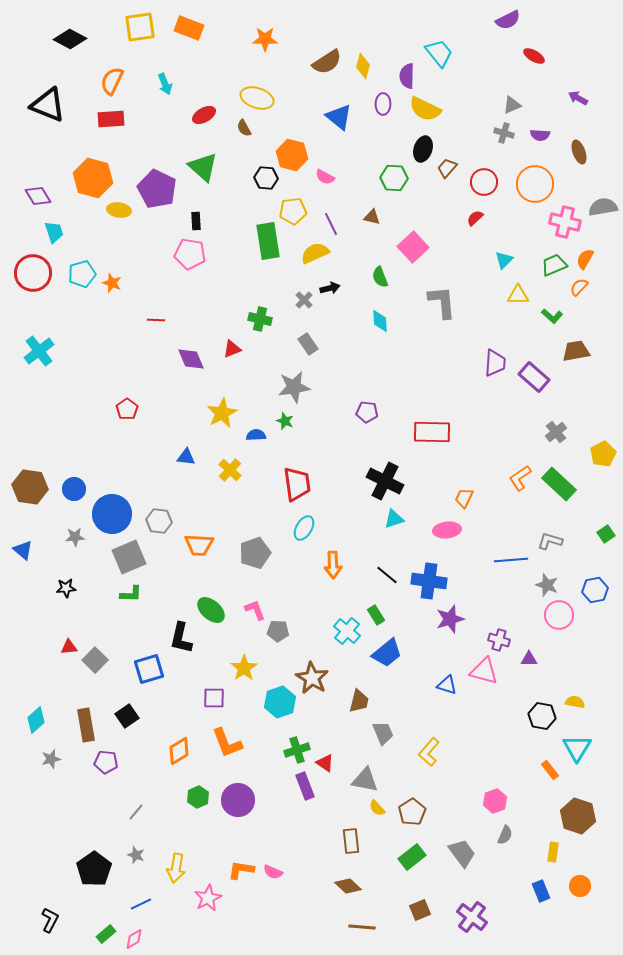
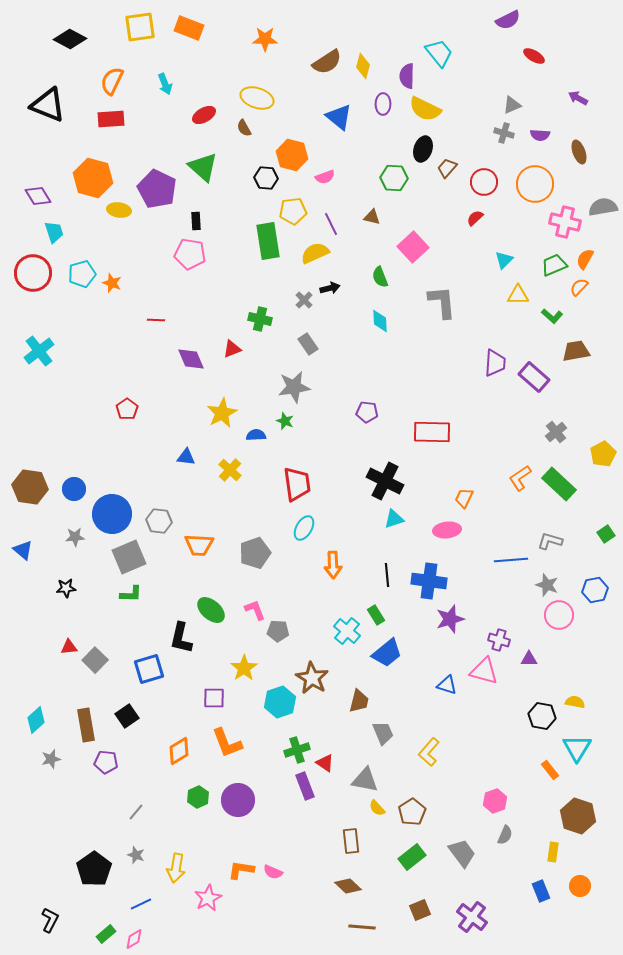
pink semicircle at (325, 177): rotated 48 degrees counterclockwise
black line at (387, 575): rotated 45 degrees clockwise
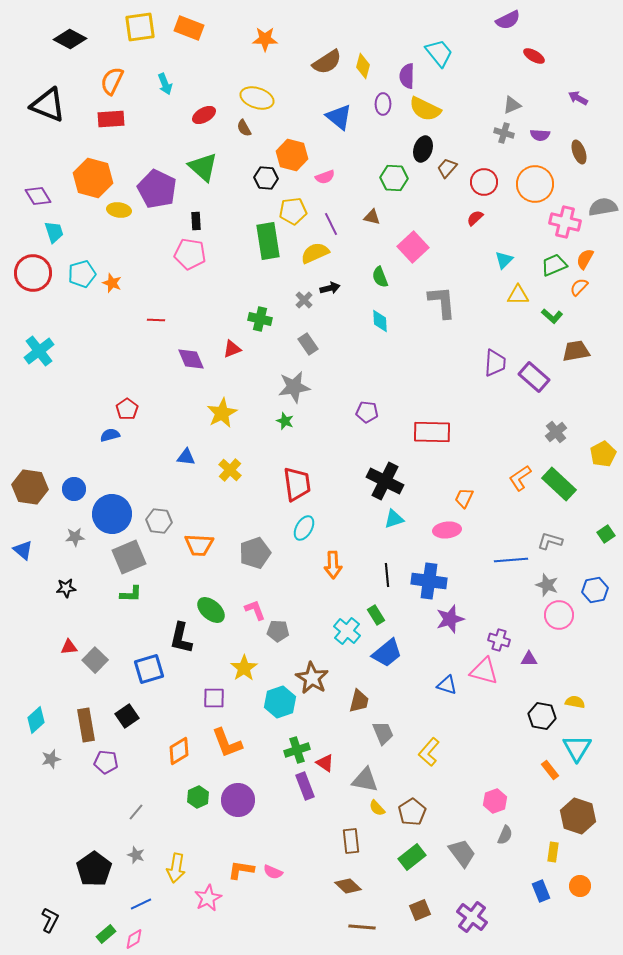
blue semicircle at (256, 435): moved 146 px left; rotated 12 degrees counterclockwise
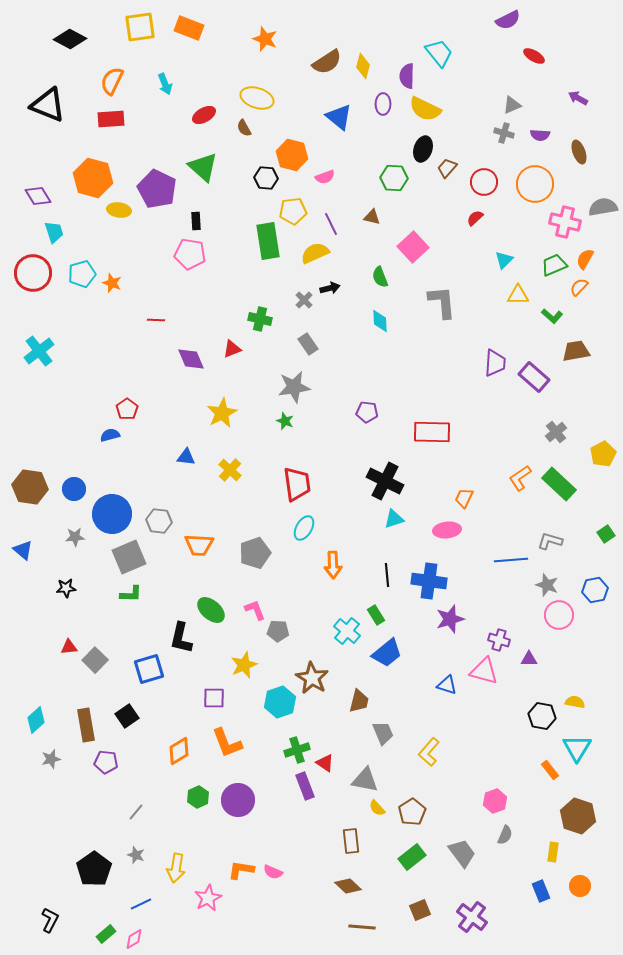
orange star at (265, 39): rotated 20 degrees clockwise
yellow star at (244, 668): moved 3 px up; rotated 12 degrees clockwise
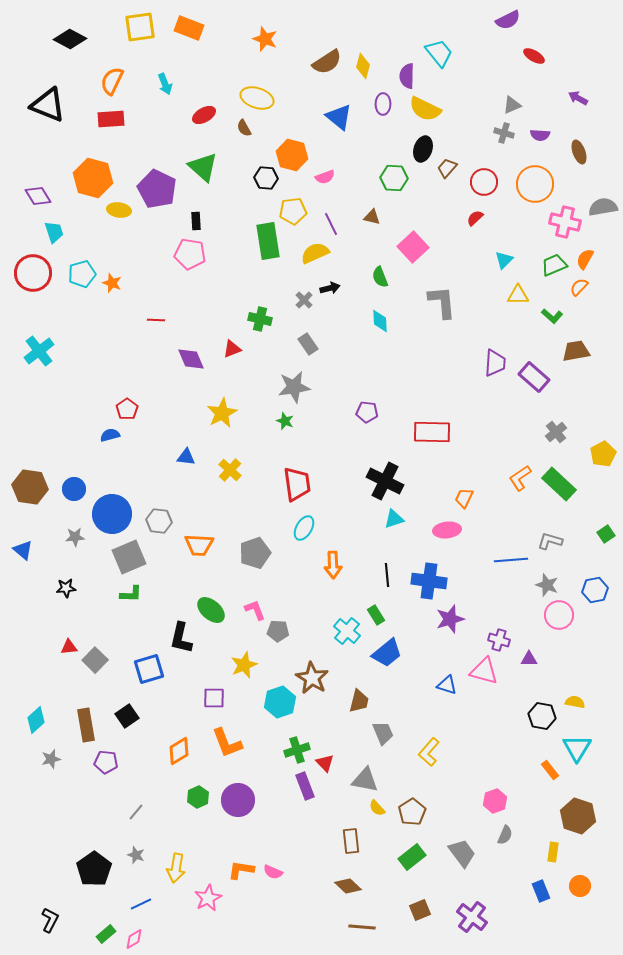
red triangle at (325, 763): rotated 12 degrees clockwise
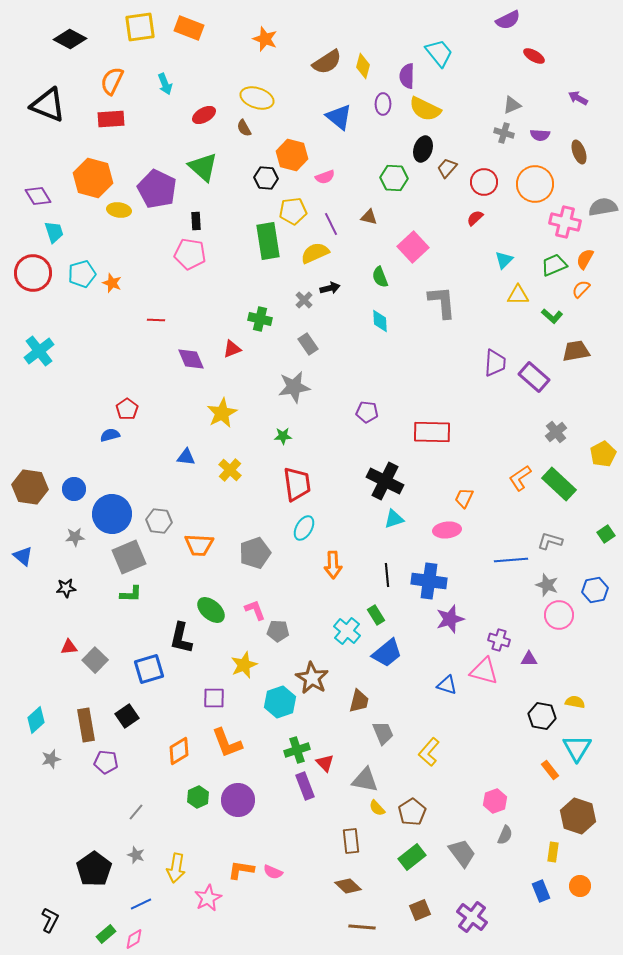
brown triangle at (372, 217): moved 3 px left
orange semicircle at (579, 287): moved 2 px right, 2 px down
green star at (285, 421): moved 2 px left, 15 px down; rotated 24 degrees counterclockwise
blue triangle at (23, 550): moved 6 px down
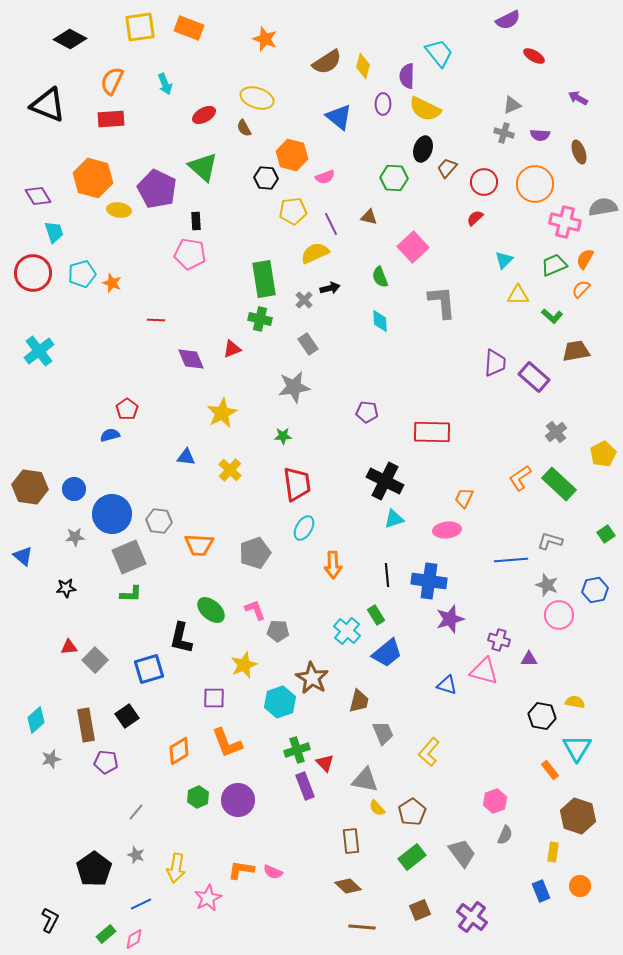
green rectangle at (268, 241): moved 4 px left, 38 px down
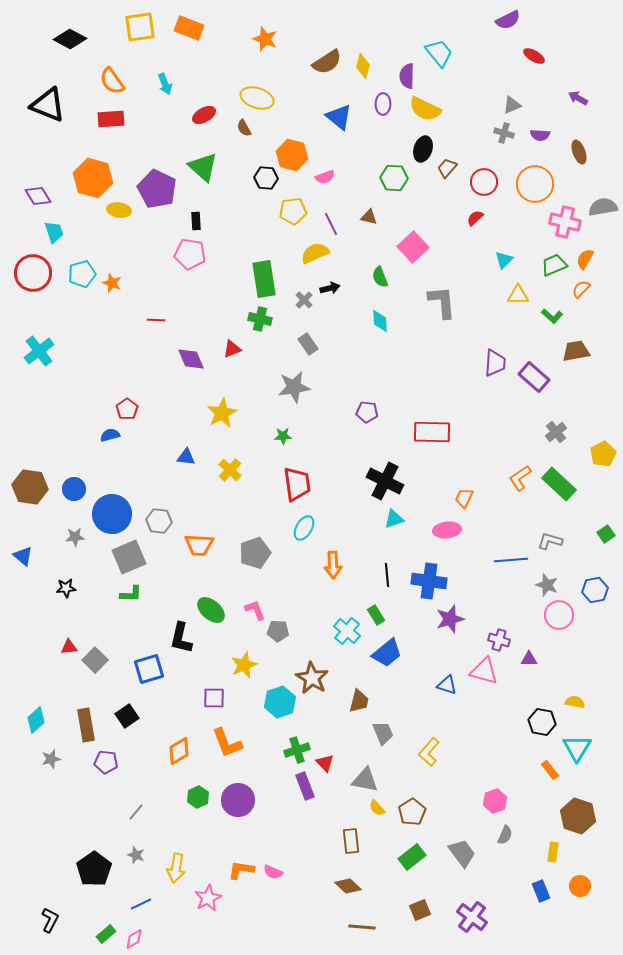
orange semicircle at (112, 81): rotated 60 degrees counterclockwise
black hexagon at (542, 716): moved 6 px down
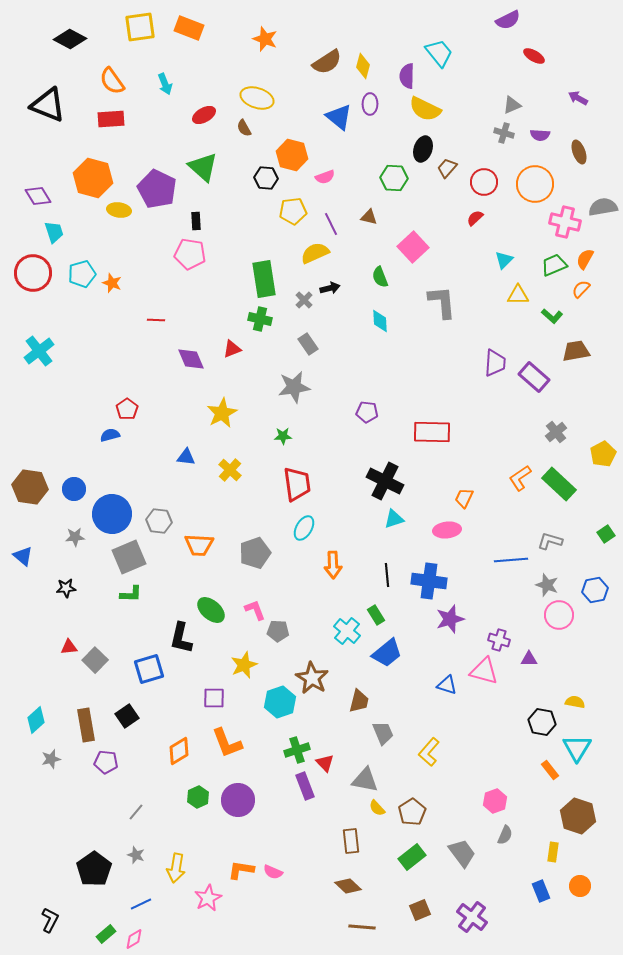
purple ellipse at (383, 104): moved 13 px left
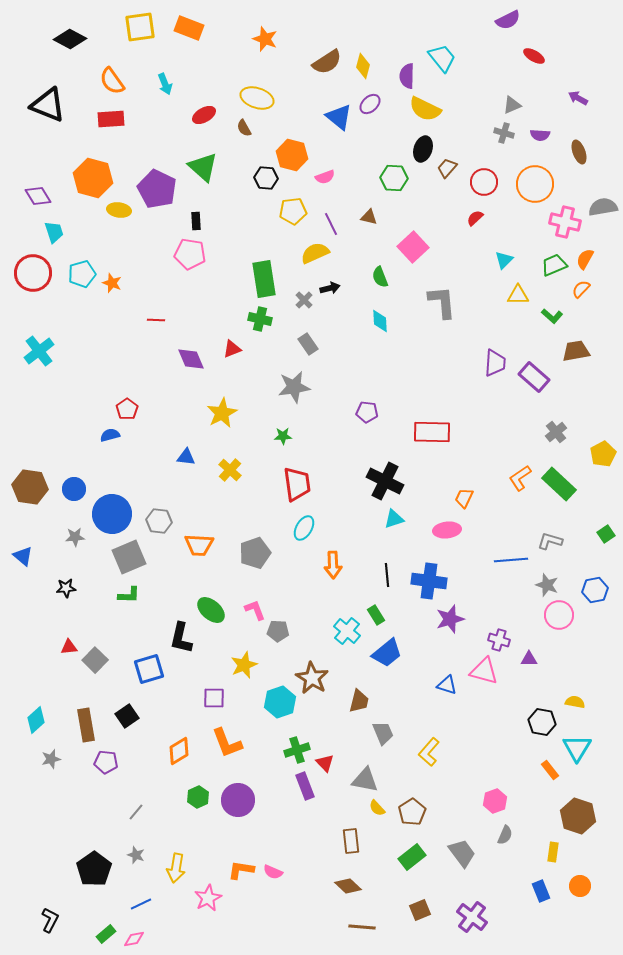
cyan trapezoid at (439, 53): moved 3 px right, 5 px down
purple ellipse at (370, 104): rotated 45 degrees clockwise
green L-shape at (131, 594): moved 2 px left, 1 px down
pink diamond at (134, 939): rotated 20 degrees clockwise
